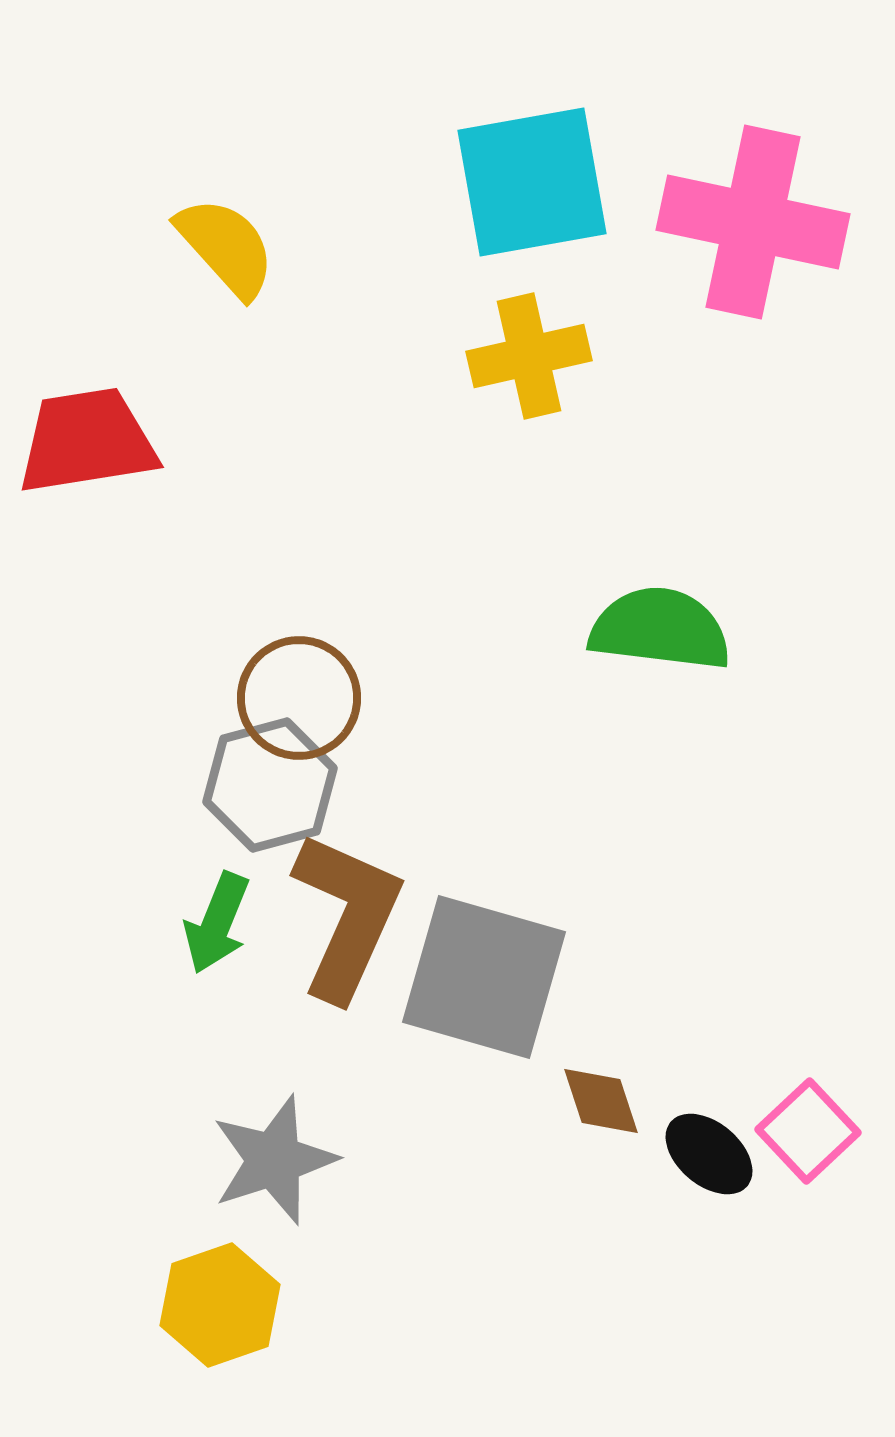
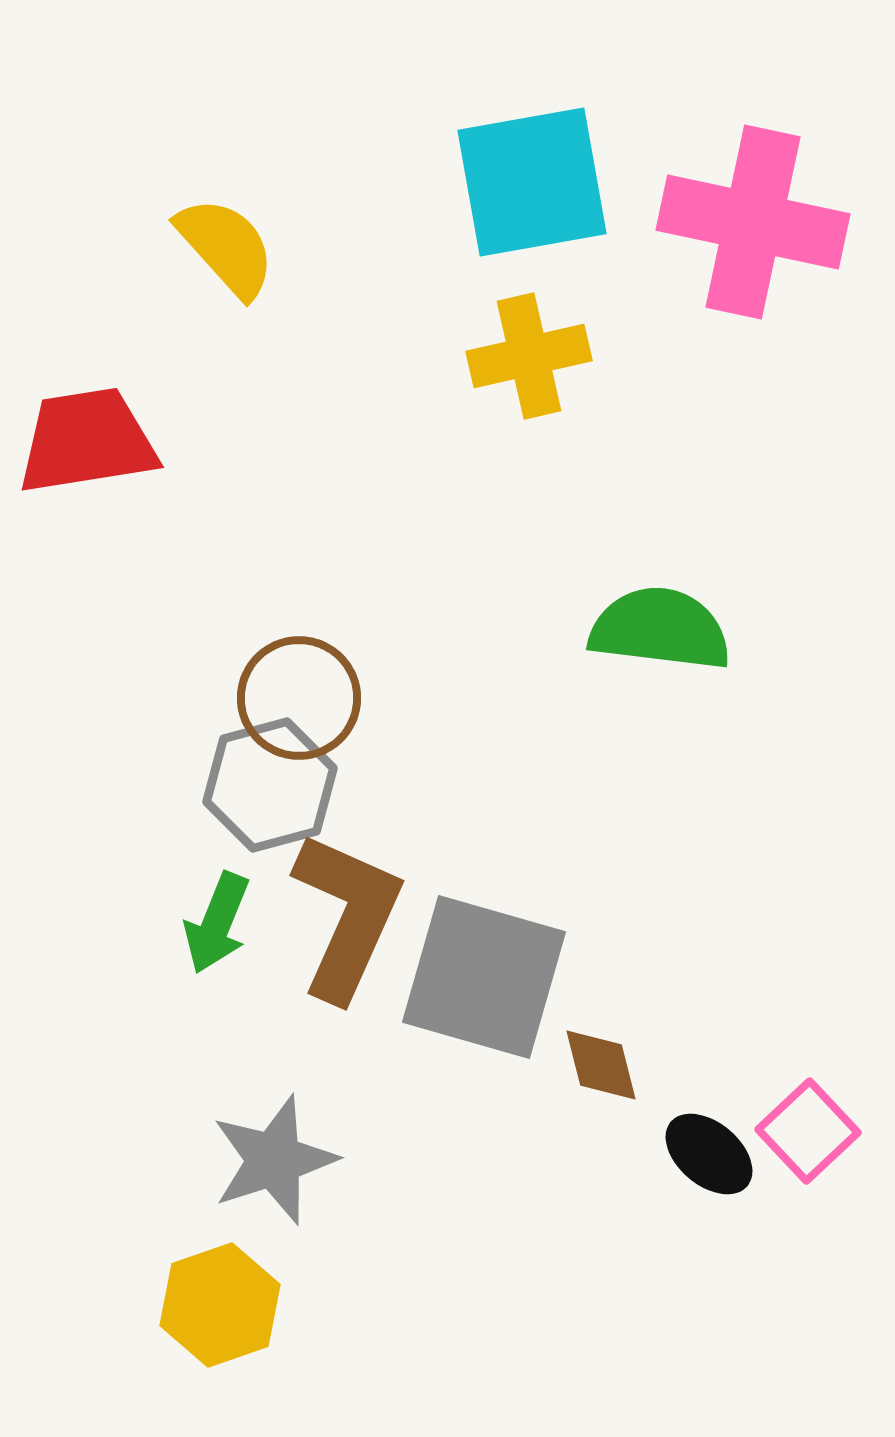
brown diamond: moved 36 px up; rotated 4 degrees clockwise
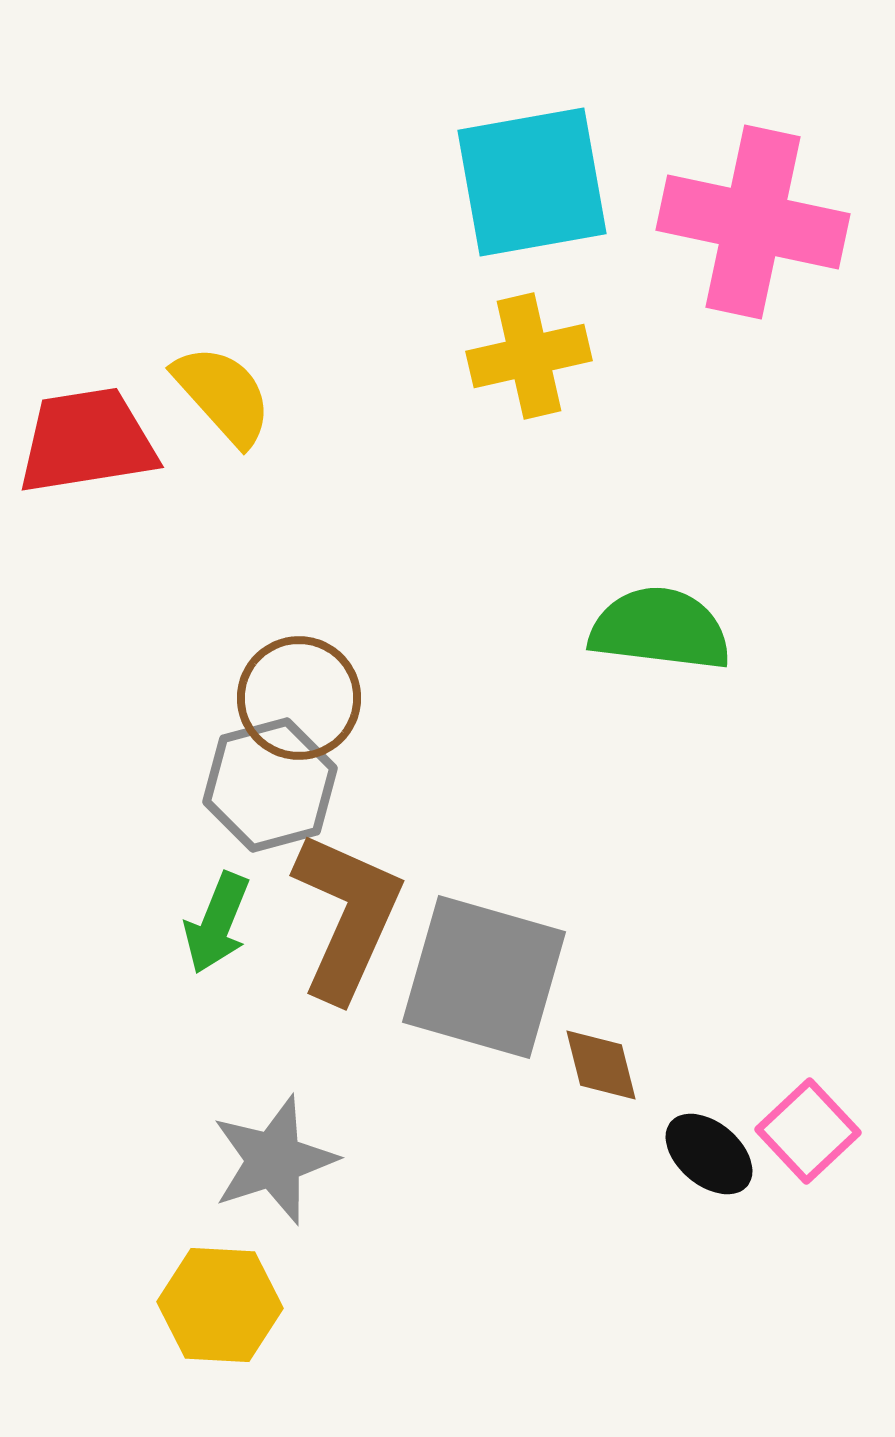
yellow semicircle: moved 3 px left, 148 px down
yellow hexagon: rotated 22 degrees clockwise
